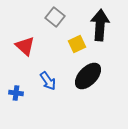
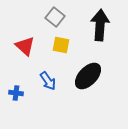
yellow square: moved 16 px left, 1 px down; rotated 36 degrees clockwise
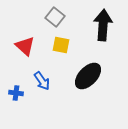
black arrow: moved 3 px right
blue arrow: moved 6 px left
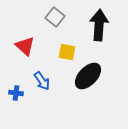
black arrow: moved 4 px left
yellow square: moved 6 px right, 7 px down
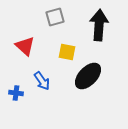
gray square: rotated 36 degrees clockwise
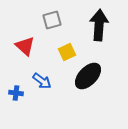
gray square: moved 3 px left, 3 px down
yellow square: rotated 36 degrees counterclockwise
blue arrow: rotated 18 degrees counterclockwise
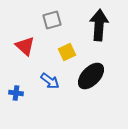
black ellipse: moved 3 px right
blue arrow: moved 8 px right
